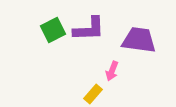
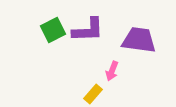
purple L-shape: moved 1 px left, 1 px down
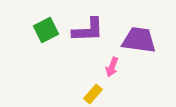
green square: moved 7 px left
pink arrow: moved 4 px up
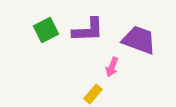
purple trapezoid: rotated 12 degrees clockwise
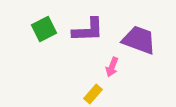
green square: moved 2 px left, 1 px up
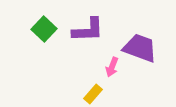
green square: rotated 20 degrees counterclockwise
purple trapezoid: moved 1 px right, 8 px down
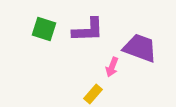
green square: rotated 25 degrees counterclockwise
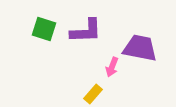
purple L-shape: moved 2 px left, 1 px down
purple trapezoid: rotated 9 degrees counterclockwise
